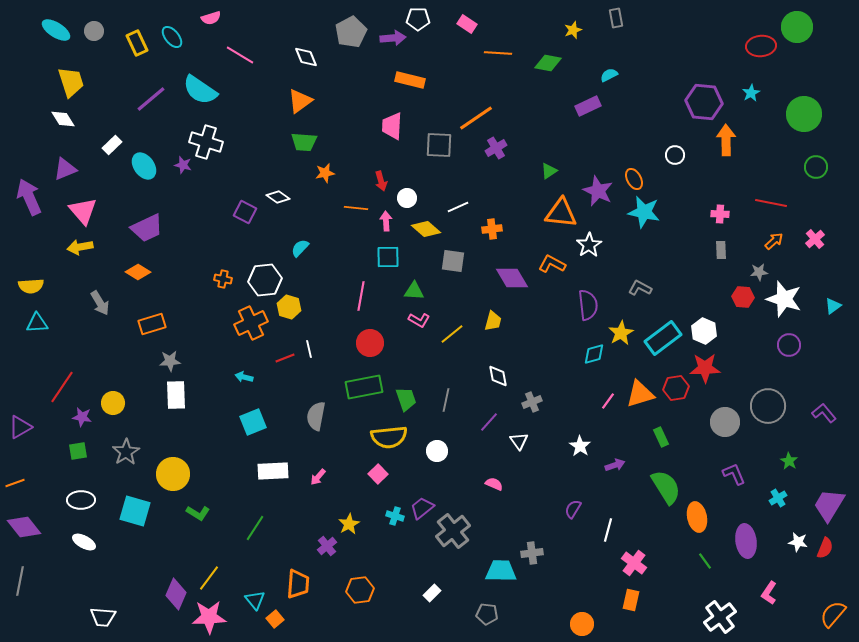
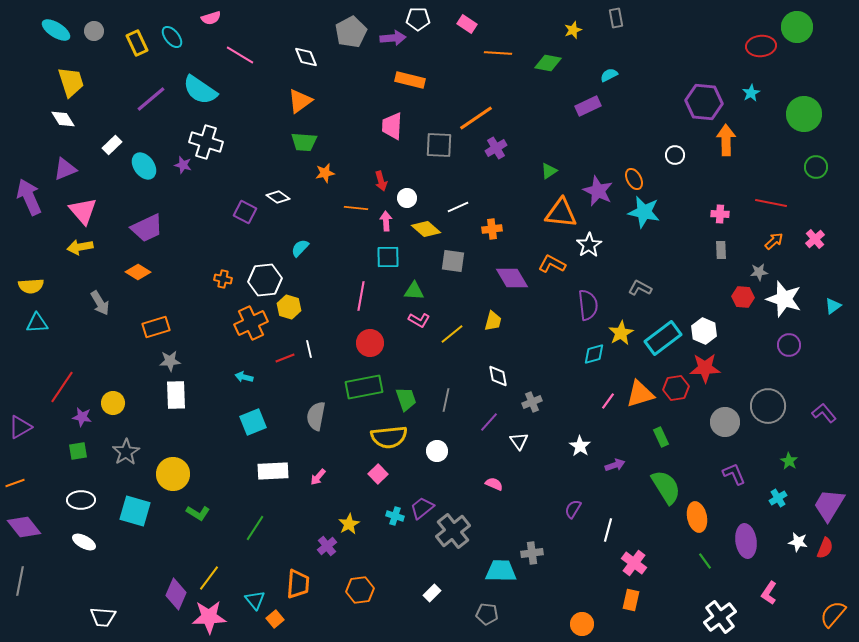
orange rectangle at (152, 324): moved 4 px right, 3 px down
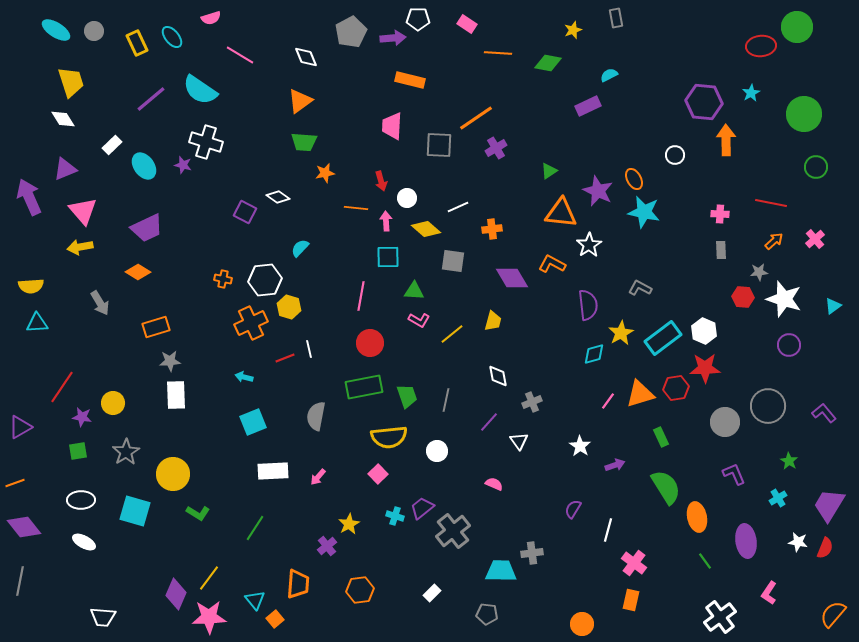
green trapezoid at (406, 399): moved 1 px right, 3 px up
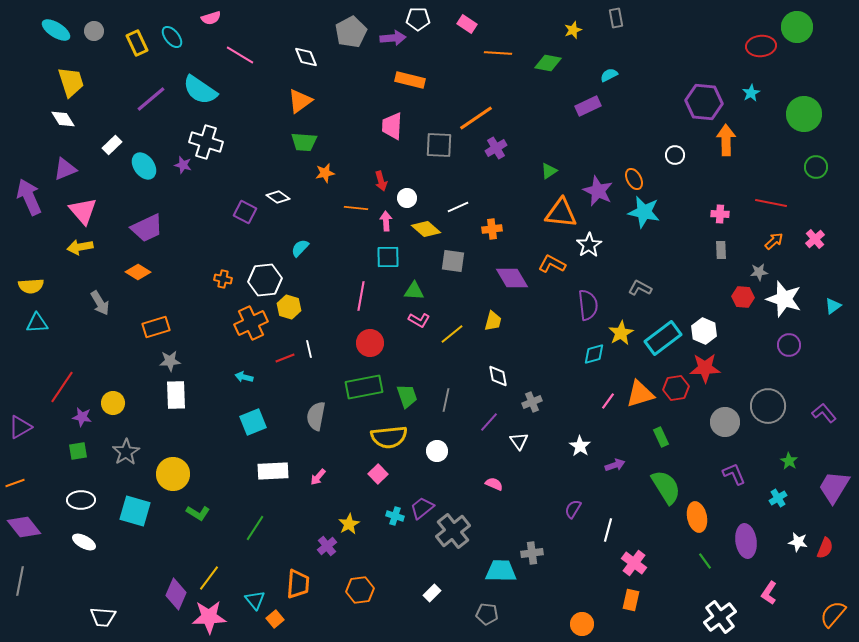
purple trapezoid at (829, 505): moved 5 px right, 18 px up
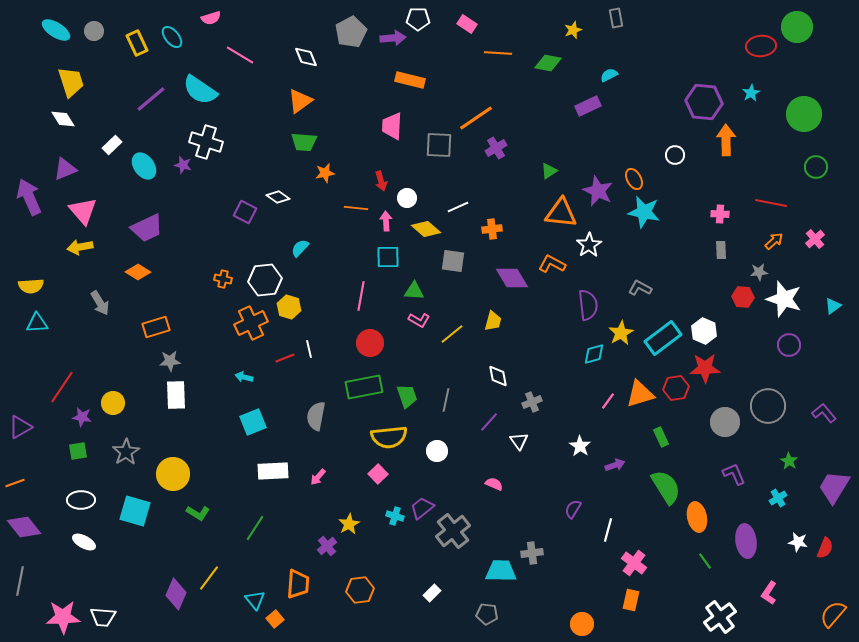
pink star at (209, 617): moved 146 px left
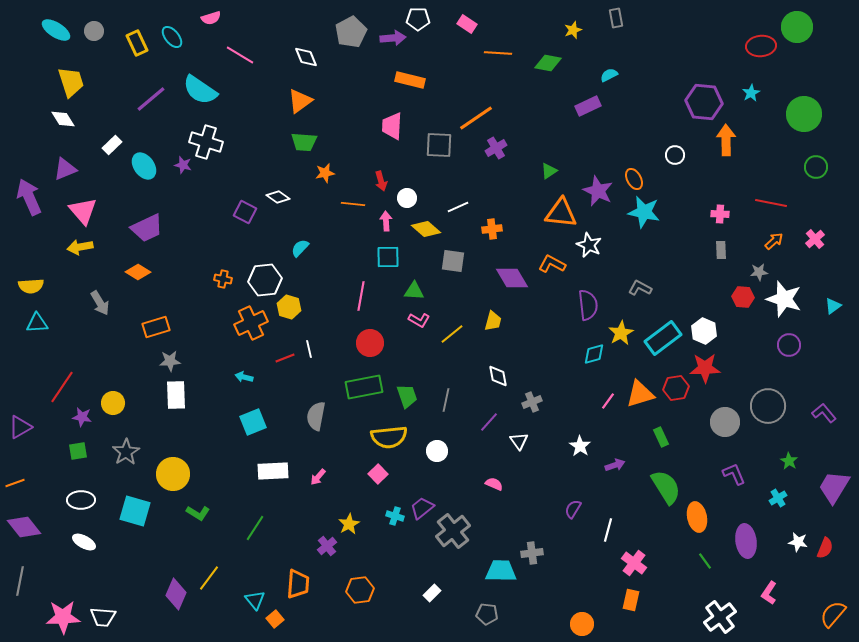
orange line at (356, 208): moved 3 px left, 4 px up
white star at (589, 245): rotated 15 degrees counterclockwise
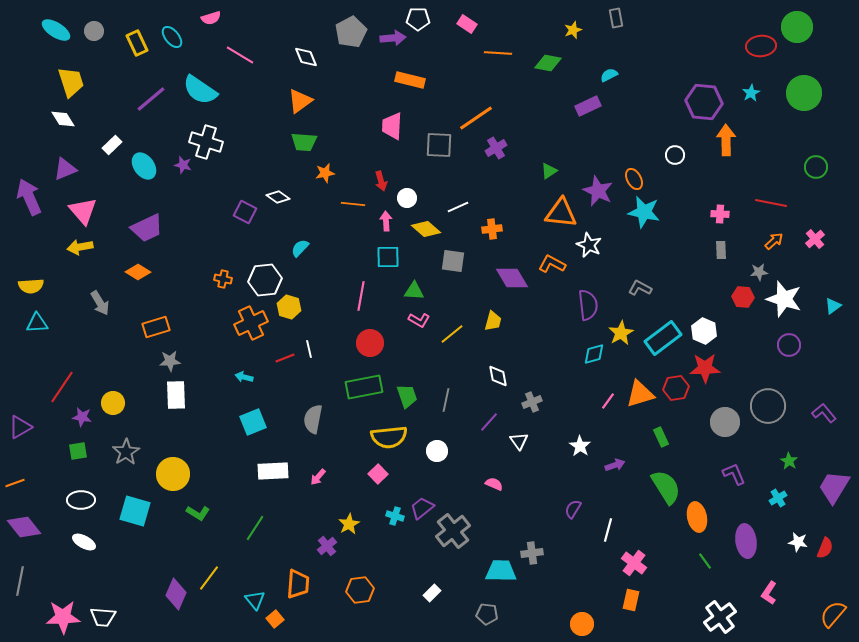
green circle at (804, 114): moved 21 px up
gray semicircle at (316, 416): moved 3 px left, 3 px down
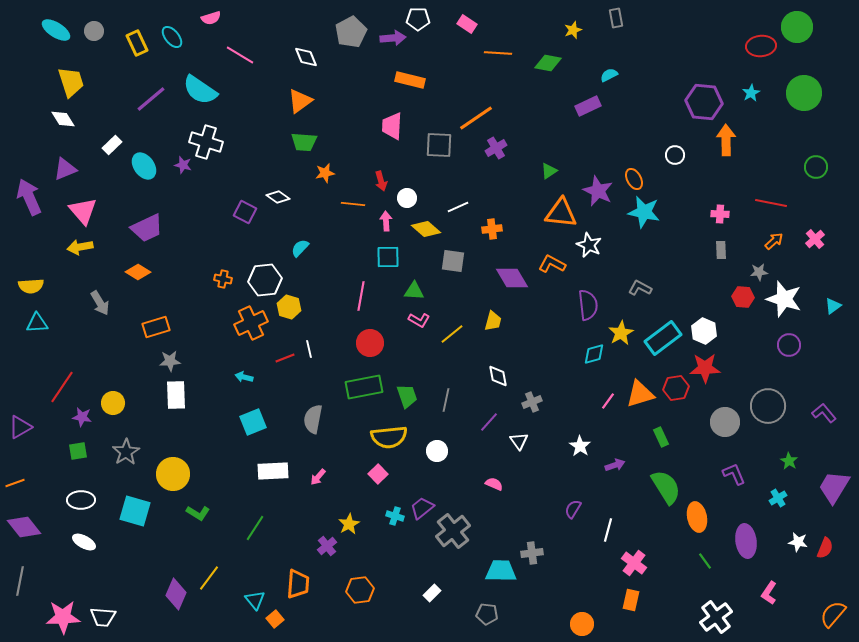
white cross at (720, 617): moved 4 px left
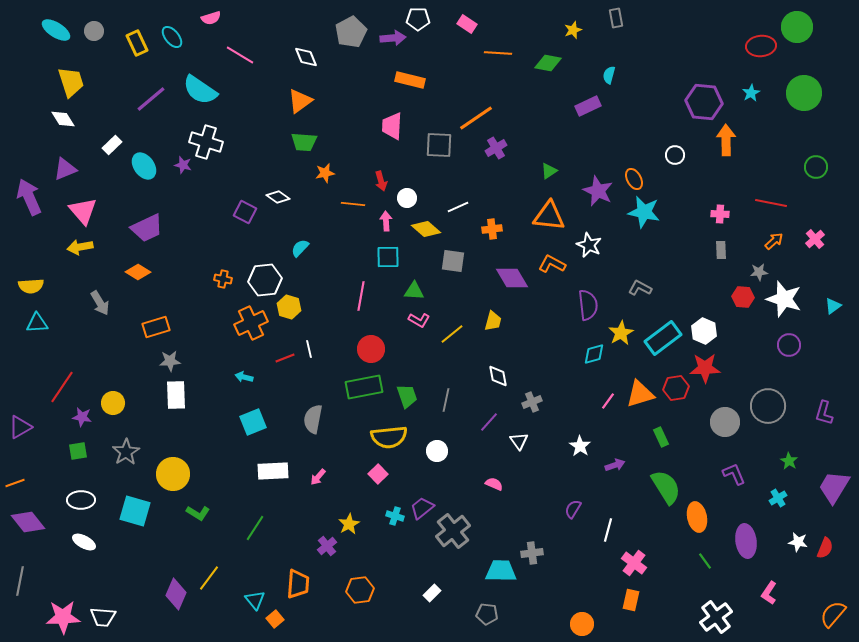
cyan semicircle at (609, 75): rotated 48 degrees counterclockwise
orange triangle at (561, 213): moved 12 px left, 3 px down
red circle at (370, 343): moved 1 px right, 6 px down
purple L-shape at (824, 413): rotated 125 degrees counterclockwise
purple diamond at (24, 527): moved 4 px right, 5 px up
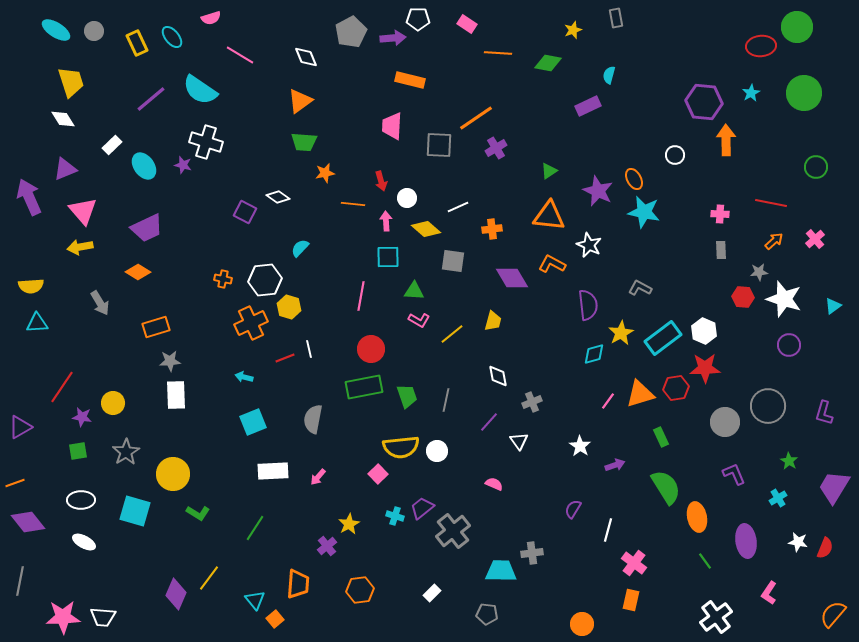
yellow semicircle at (389, 437): moved 12 px right, 10 px down
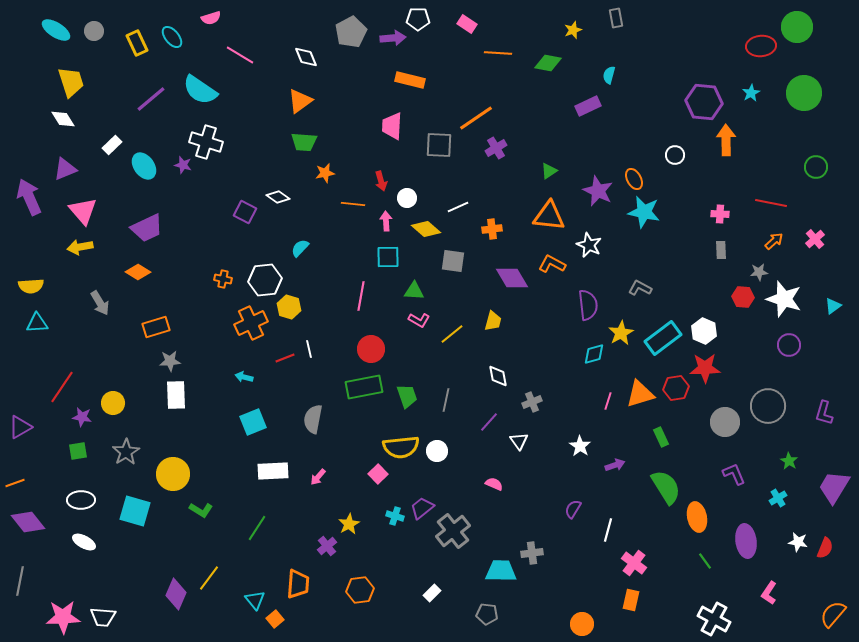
pink line at (608, 401): rotated 18 degrees counterclockwise
green L-shape at (198, 513): moved 3 px right, 3 px up
green line at (255, 528): moved 2 px right
white cross at (716, 617): moved 2 px left, 2 px down; rotated 24 degrees counterclockwise
